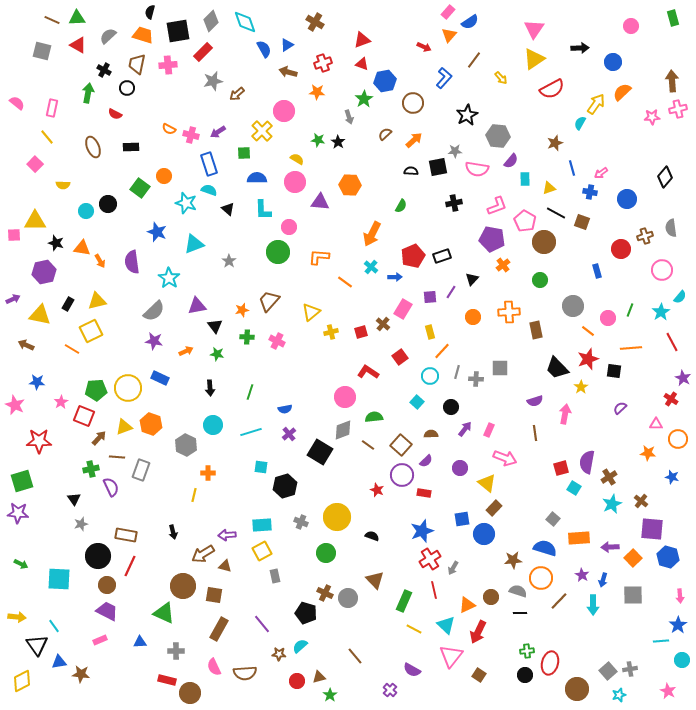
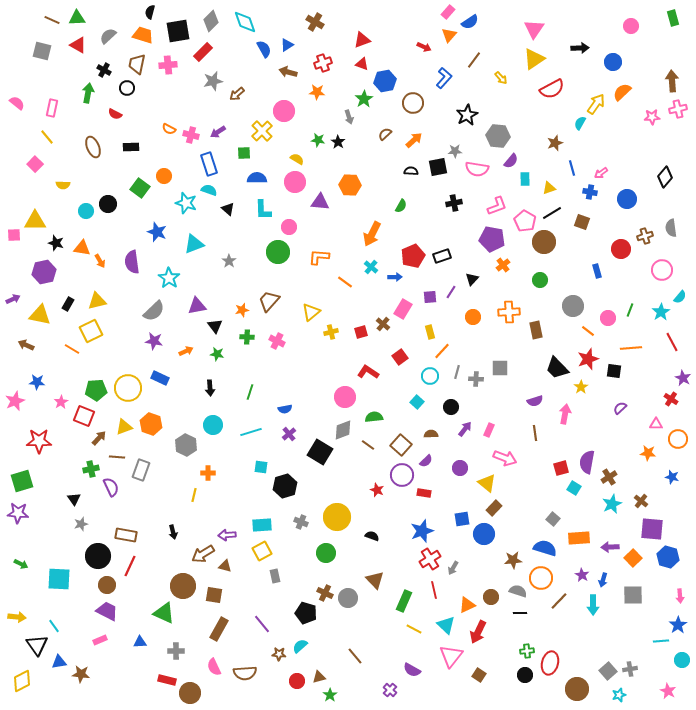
black line at (556, 213): moved 4 px left; rotated 60 degrees counterclockwise
pink star at (15, 405): moved 4 px up; rotated 24 degrees clockwise
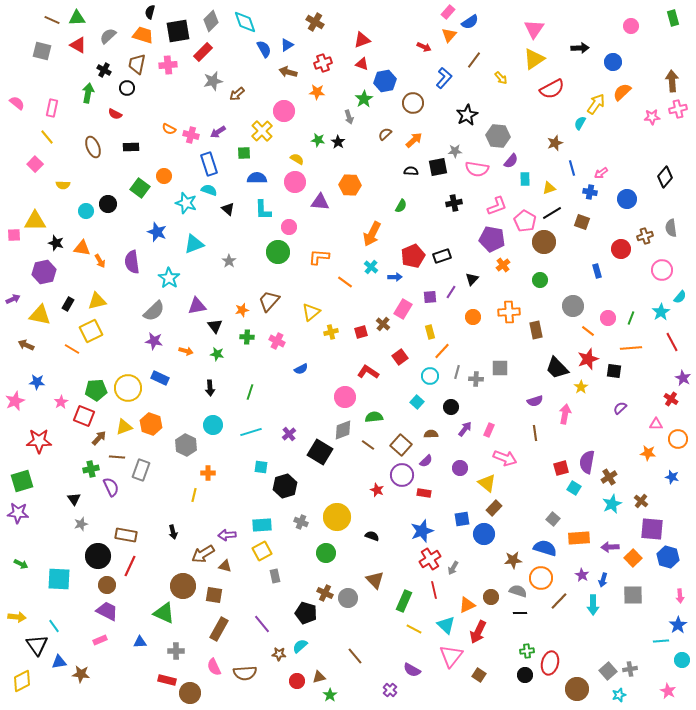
green line at (630, 310): moved 1 px right, 8 px down
orange arrow at (186, 351): rotated 40 degrees clockwise
blue semicircle at (285, 409): moved 16 px right, 40 px up; rotated 16 degrees counterclockwise
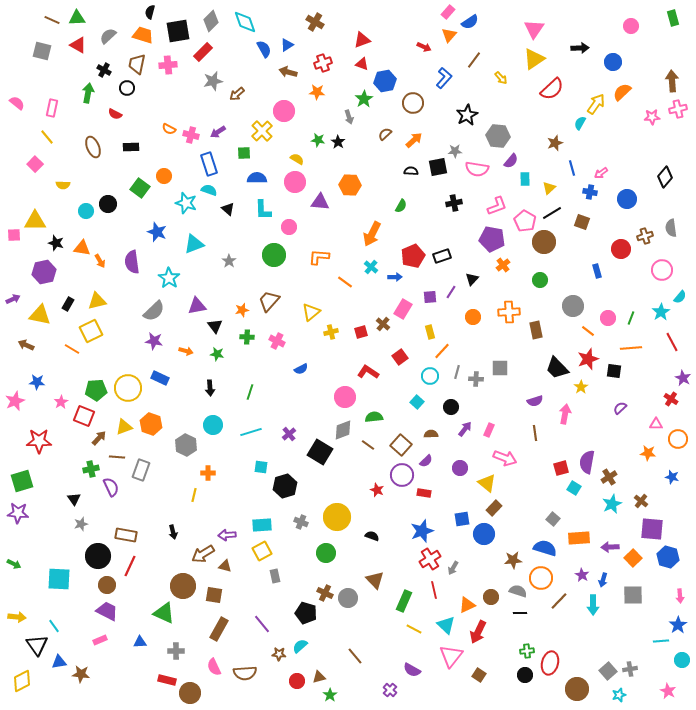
red semicircle at (552, 89): rotated 15 degrees counterclockwise
yellow triangle at (549, 188): rotated 24 degrees counterclockwise
green circle at (278, 252): moved 4 px left, 3 px down
green arrow at (21, 564): moved 7 px left
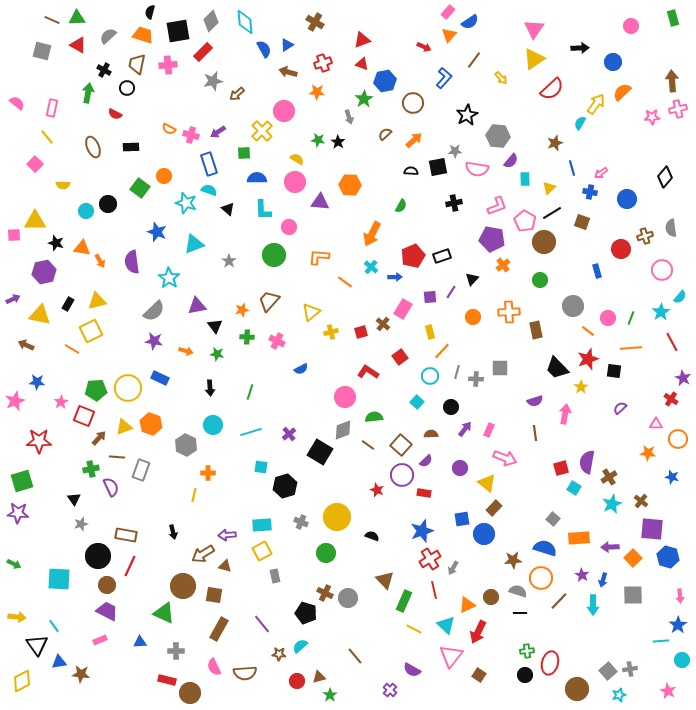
cyan diamond at (245, 22): rotated 15 degrees clockwise
brown triangle at (375, 580): moved 10 px right
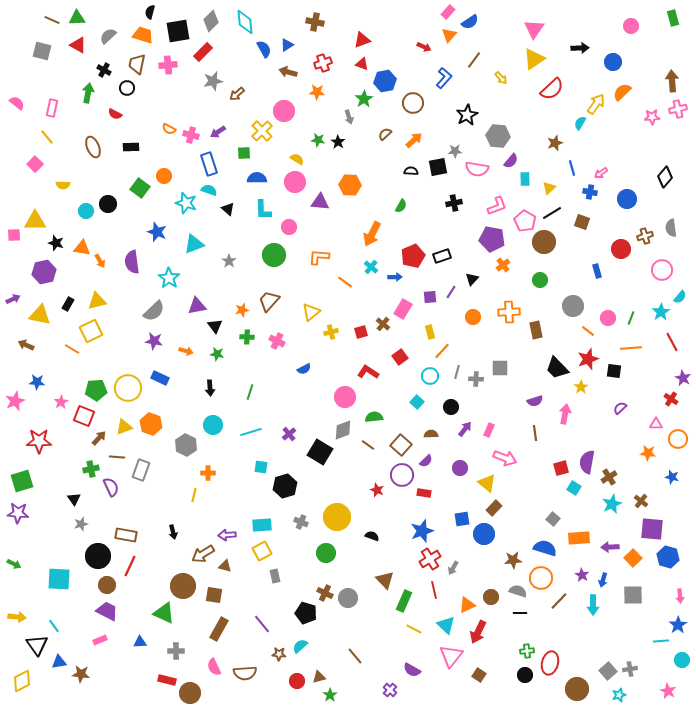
brown cross at (315, 22): rotated 18 degrees counterclockwise
blue semicircle at (301, 369): moved 3 px right
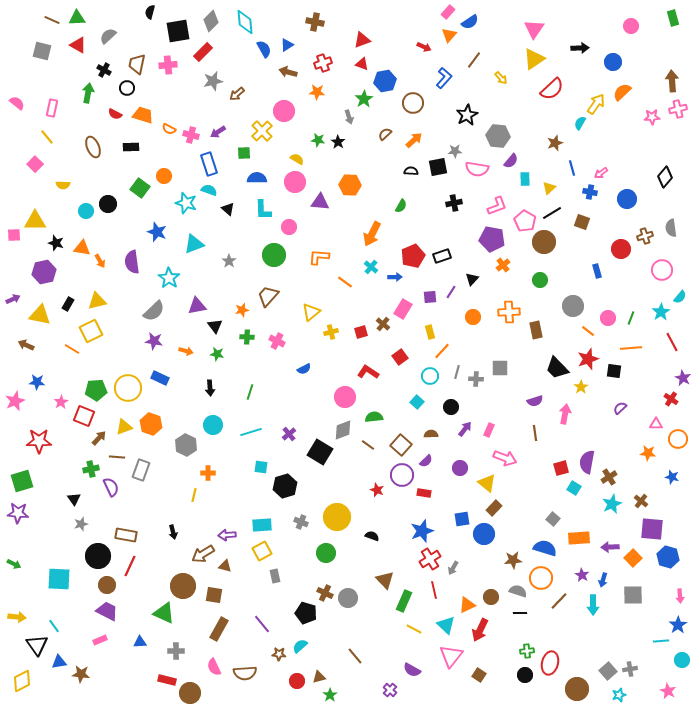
orange trapezoid at (143, 35): moved 80 px down
brown trapezoid at (269, 301): moved 1 px left, 5 px up
red arrow at (478, 632): moved 2 px right, 2 px up
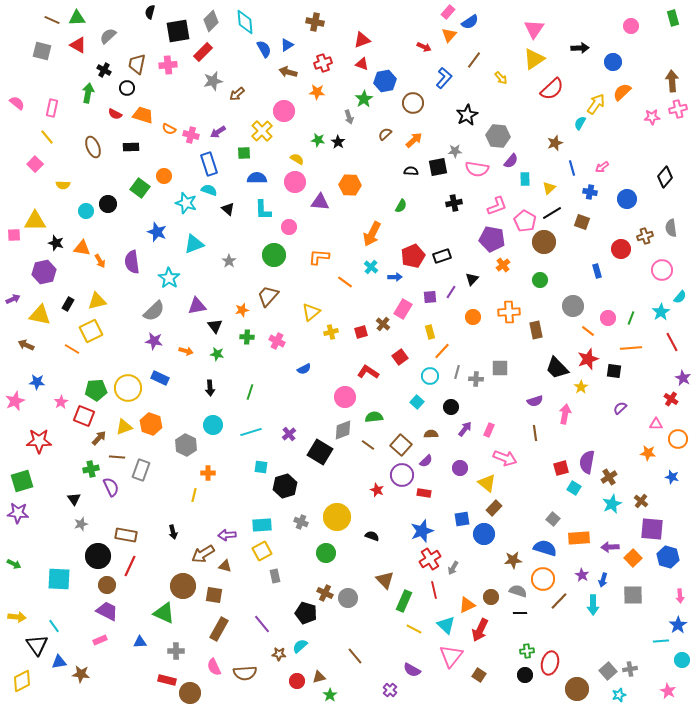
pink arrow at (601, 173): moved 1 px right, 6 px up
orange circle at (541, 578): moved 2 px right, 1 px down
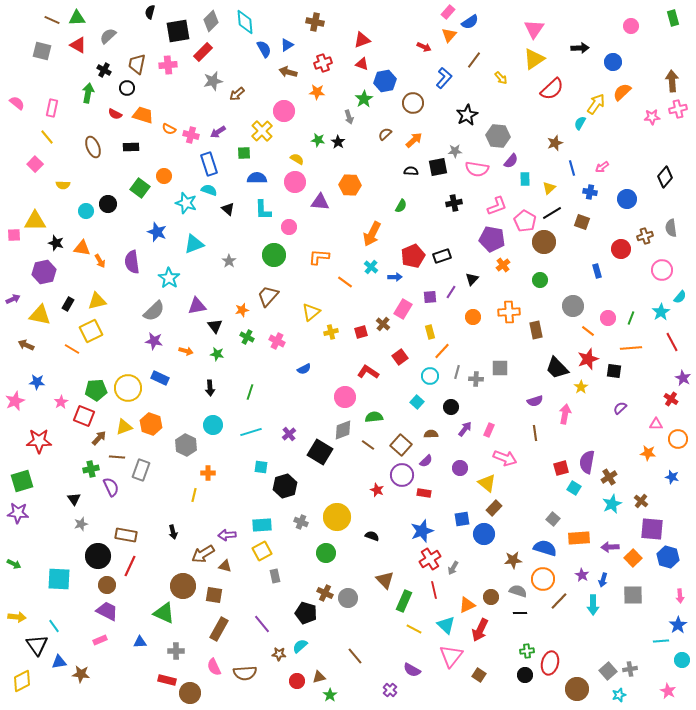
green cross at (247, 337): rotated 24 degrees clockwise
